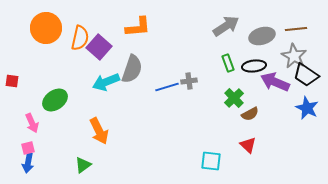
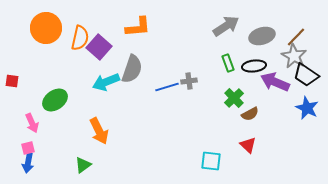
brown line: moved 8 px down; rotated 40 degrees counterclockwise
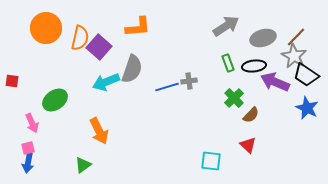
gray ellipse: moved 1 px right, 2 px down
brown semicircle: moved 1 px right, 1 px down; rotated 18 degrees counterclockwise
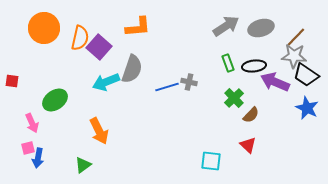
orange circle: moved 2 px left
gray ellipse: moved 2 px left, 10 px up
gray star: rotated 25 degrees counterclockwise
gray cross: moved 1 px down; rotated 21 degrees clockwise
blue arrow: moved 10 px right, 5 px up
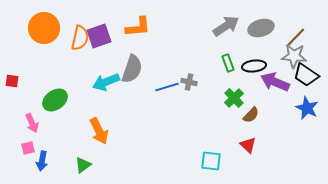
purple square: moved 11 px up; rotated 30 degrees clockwise
blue arrow: moved 4 px right, 3 px down
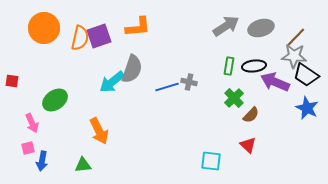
green rectangle: moved 1 px right, 3 px down; rotated 30 degrees clockwise
cyan arrow: moved 6 px right; rotated 16 degrees counterclockwise
green triangle: rotated 30 degrees clockwise
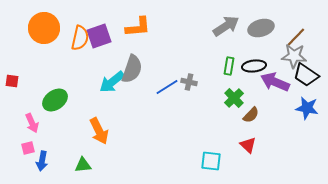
blue line: rotated 15 degrees counterclockwise
blue star: rotated 15 degrees counterclockwise
